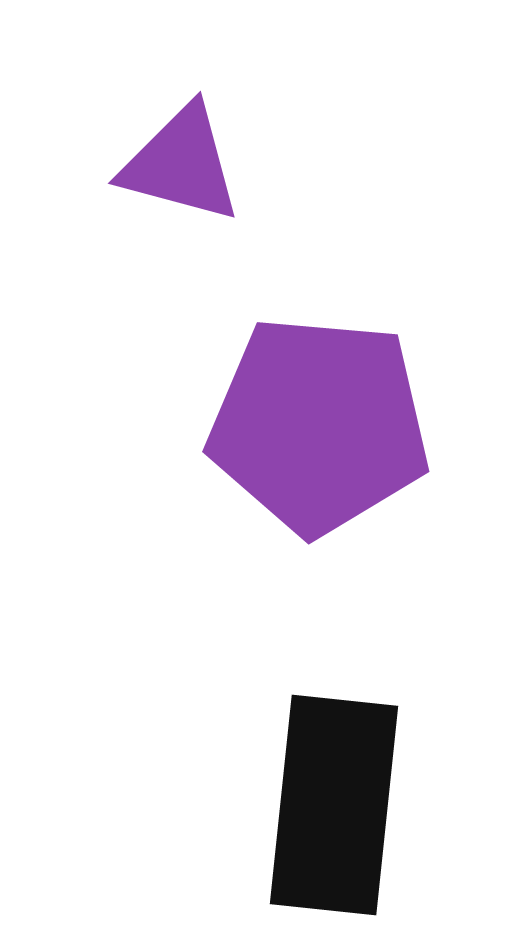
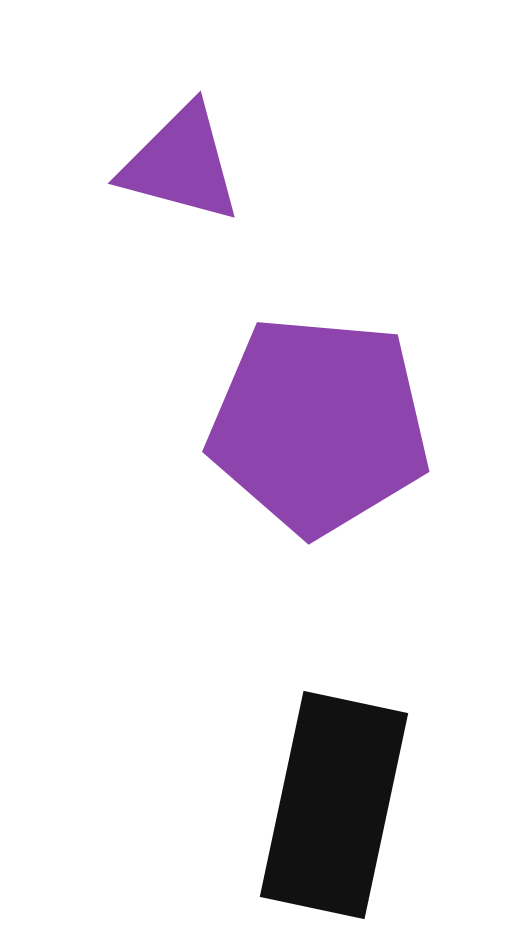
black rectangle: rotated 6 degrees clockwise
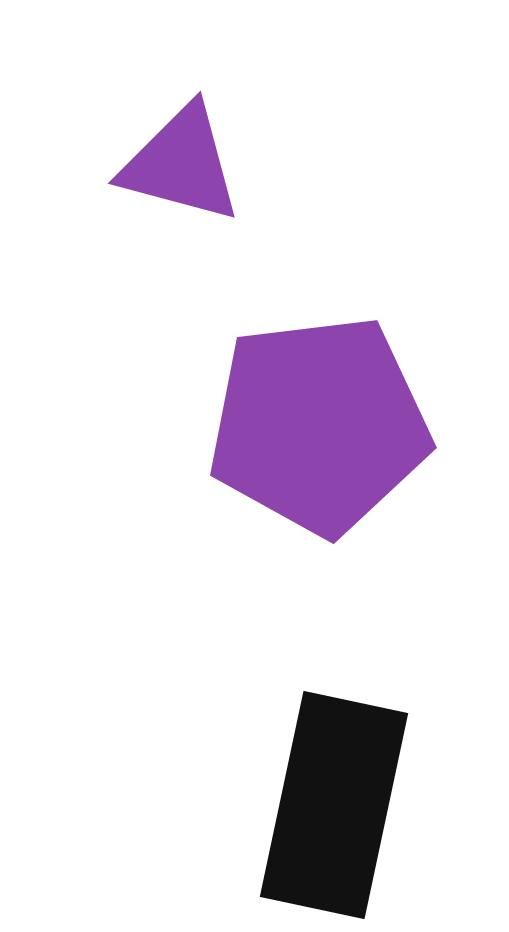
purple pentagon: rotated 12 degrees counterclockwise
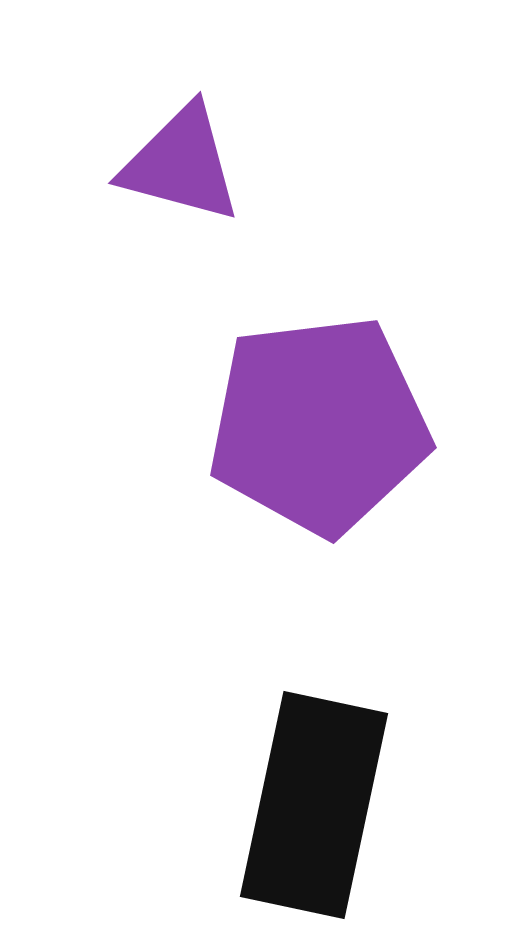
black rectangle: moved 20 px left
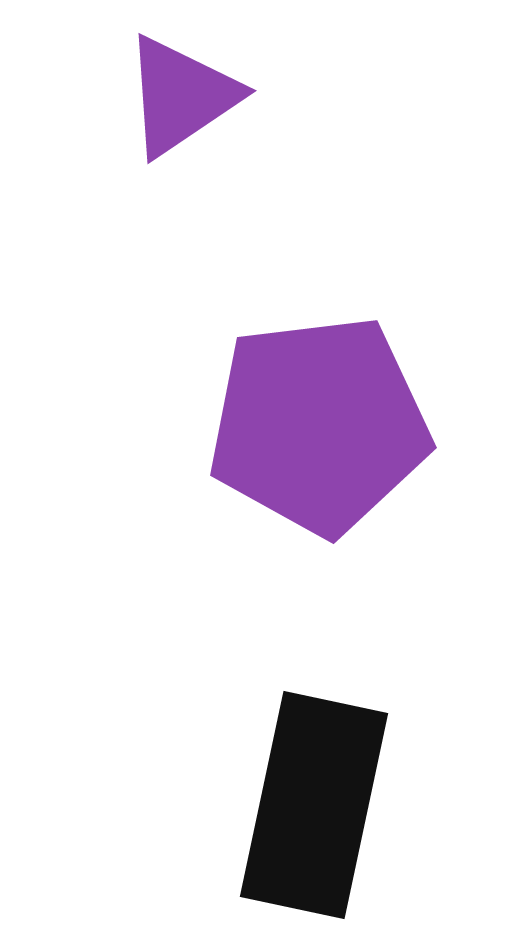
purple triangle: moved 68 px up; rotated 49 degrees counterclockwise
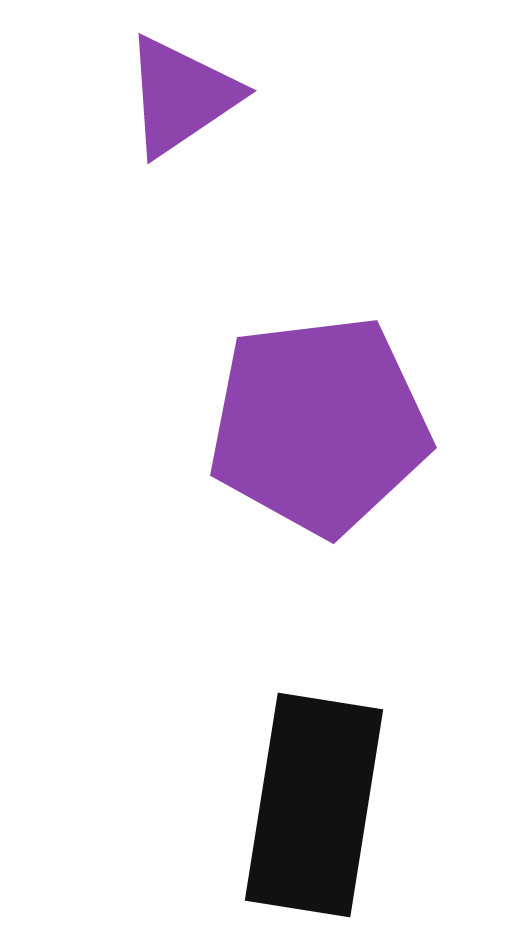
black rectangle: rotated 3 degrees counterclockwise
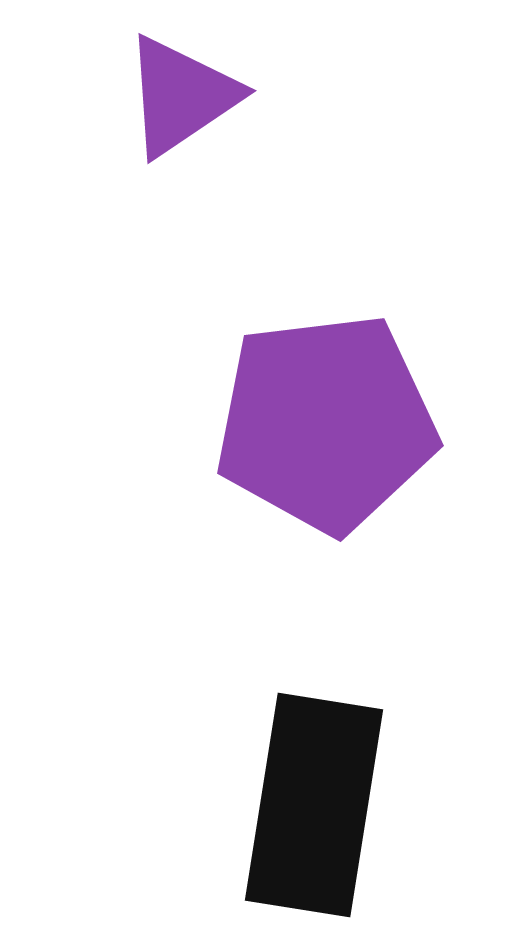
purple pentagon: moved 7 px right, 2 px up
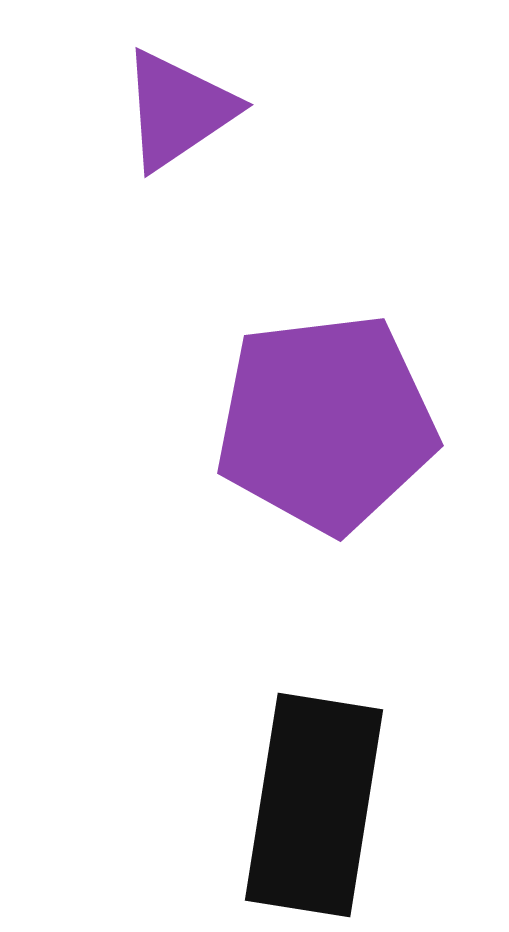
purple triangle: moved 3 px left, 14 px down
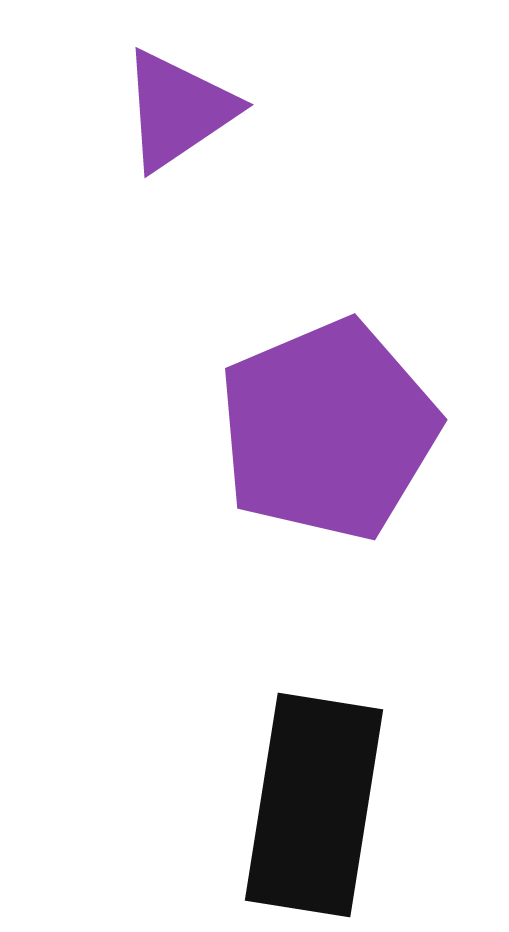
purple pentagon: moved 2 px right, 7 px down; rotated 16 degrees counterclockwise
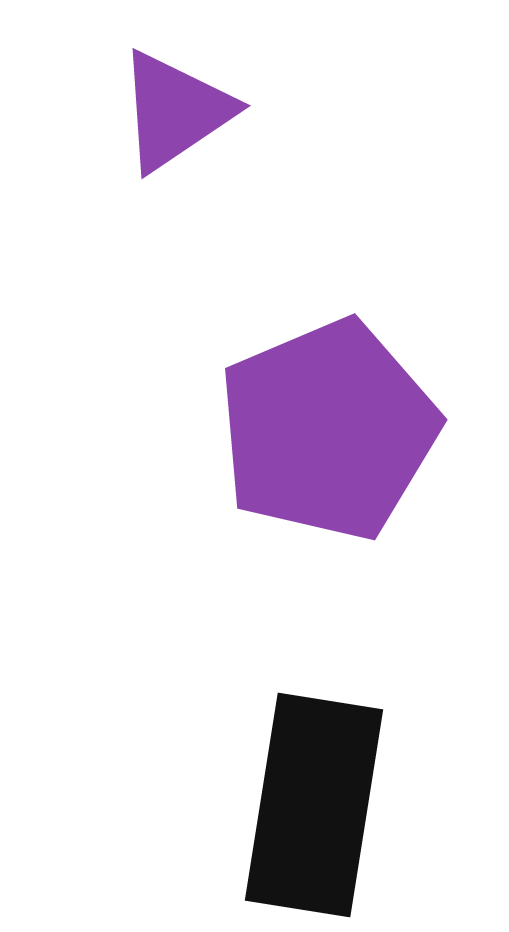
purple triangle: moved 3 px left, 1 px down
